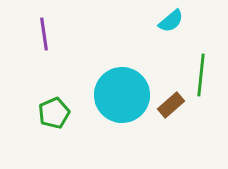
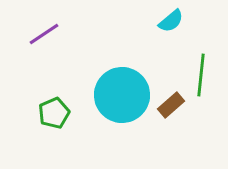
purple line: rotated 64 degrees clockwise
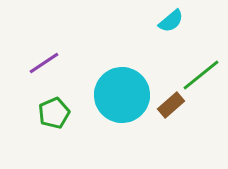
purple line: moved 29 px down
green line: rotated 45 degrees clockwise
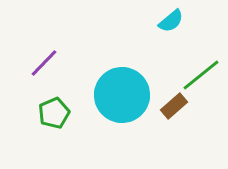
purple line: rotated 12 degrees counterclockwise
brown rectangle: moved 3 px right, 1 px down
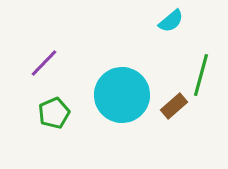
green line: rotated 36 degrees counterclockwise
